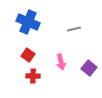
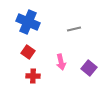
red square: moved 3 px up
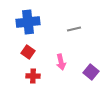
blue cross: rotated 30 degrees counterclockwise
purple square: moved 2 px right, 4 px down
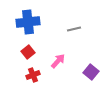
red square: rotated 16 degrees clockwise
pink arrow: moved 3 px left, 1 px up; rotated 126 degrees counterclockwise
red cross: moved 1 px up; rotated 24 degrees counterclockwise
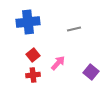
red square: moved 5 px right, 3 px down
pink arrow: moved 2 px down
red cross: rotated 16 degrees clockwise
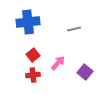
purple square: moved 6 px left
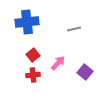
blue cross: moved 1 px left
